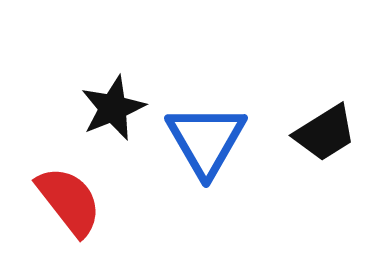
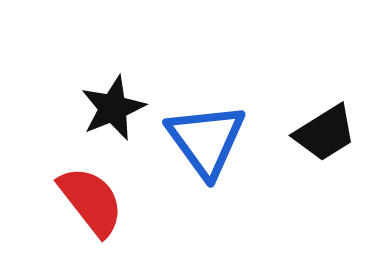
blue triangle: rotated 6 degrees counterclockwise
red semicircle: moved 22 px right
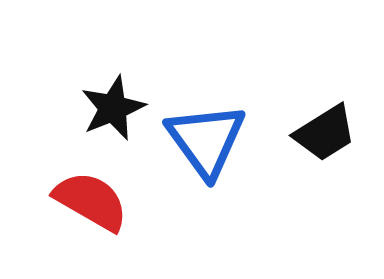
red semicircle: rotated 22 degrees counterclockwise
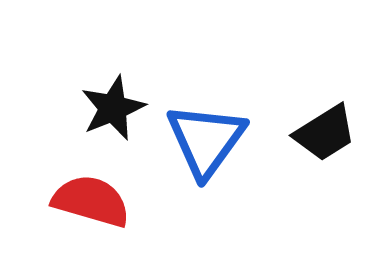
blue triangle: rotated 12 degrees clockwise
red semicircle: rotated 14 degrees counterclockwise
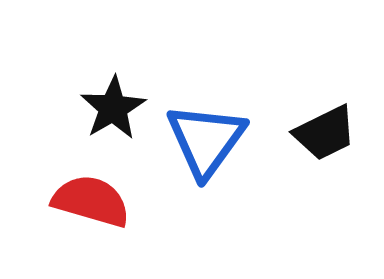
black star: rotated 8 degrees counterclockwise
black trapezoid: rotated 6 degrees clockwise
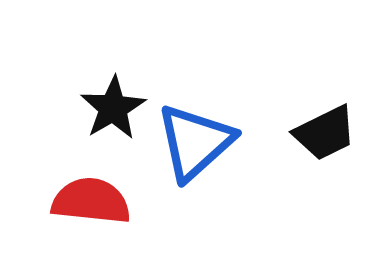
blue triangle: moved 11 px left, 2 px down; rotated 12 degrees clockwise
red semicircle: rotated 10 degrees counterclockwise
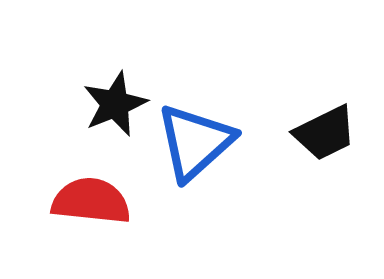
black star: moved 2 px right, 4 px up; rotated 8 degrees clockwise
